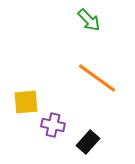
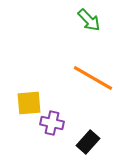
orange line: moved 4 px left; rotated 6 degrees counterclockwise
yellow square: moved 3 px right, 1 px down
purple cross: moved 1 px left, 2 px up
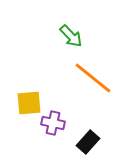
green arrow: moved 18 px left, 16 px down
orange line: rotated 9 degrees clockwise
purple cross: moved 1 px right
